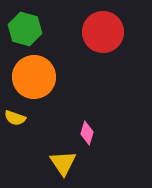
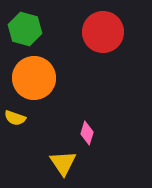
orange circle: moved 1 px down
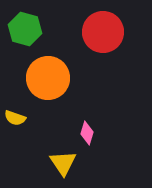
orange circle: moved 14 px right
